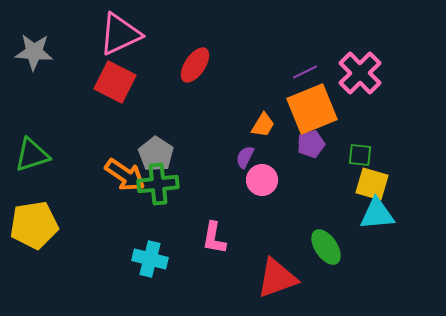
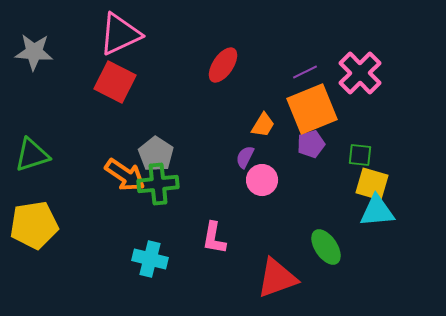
red ellipse: moved 28 px right
cyan triangle: moved 3 px up
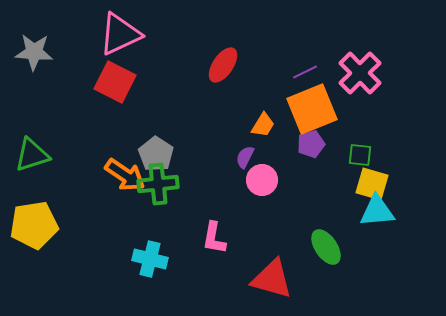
red triangle: moved 5 px left, 1 px down; rotated 36 degrees clockwise
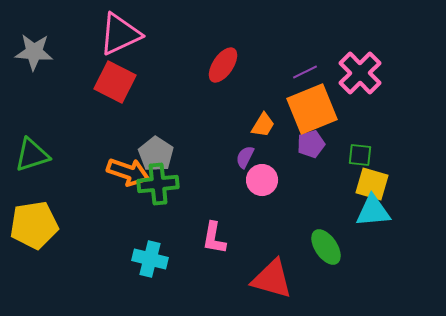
orange arrow: moved 3 px right, 3 px up; rotated 15 degrees counterclockwise
cyan triangle: moved 4 px left
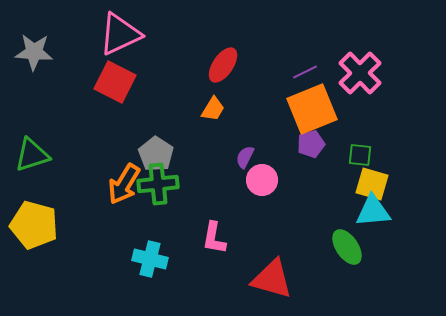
orange trapezoid: moved 50 px left, 16 px up
orange arrow: moved 4 px left, 12 px down; rotated 102 degrees clockwise
yellow pentagon: rotated 24 degrees clockwise
green ellipse: moved 21 px right
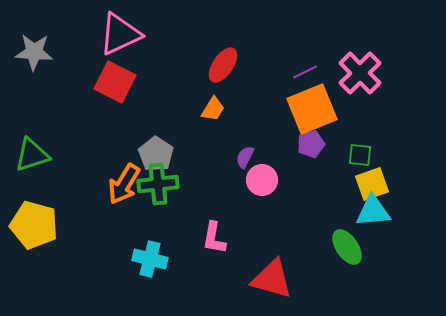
yellow square: rotated 36 degrees counterclockwise
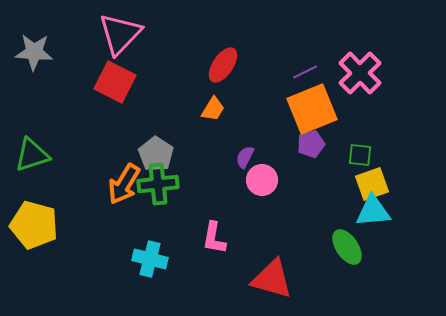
pink triangle: rotated 21 degrees counterclockwise
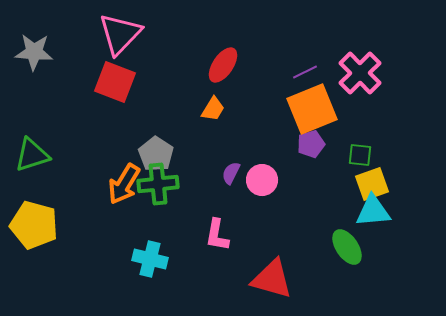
red square: rotated 6 degrees counterclockwise
purple semicircle: moved 14 px left, 16 px down
pink L-shape: moved 3 px right, 3 px up
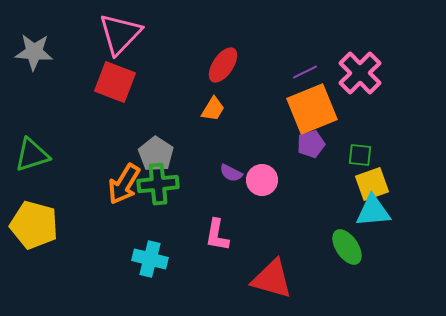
purple semicircle: rotated 90 degrees counterclockwise
